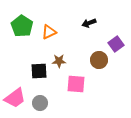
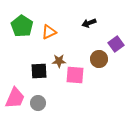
brown circle: moved 1 px up
pink square: moved 1 px left, 9 px up
pink trapezoid: rotated 30 degrees counterclockwise
gray circle: moved 2 px left
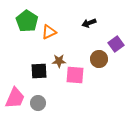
green pentagon: moved 5 px right, 5 px up
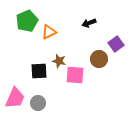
green pentagon: rotated 15 degrees clockwise
brown star: rotated 16 degrees clockwise
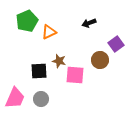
brown circle: moved 1 px right, 1 px down
gray circle: moved 3 px right, 4 px up
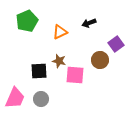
orange triangle: moved 11 px right
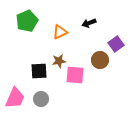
brown star: rotated 24 degrees counterclockwise
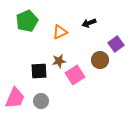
pink square: rotated 36 degrees counterclockwise
gray circle: moved 2 px down
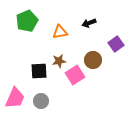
orange triangle: rotated 14 degrees clockwise
brown circle: moved 7 px left
